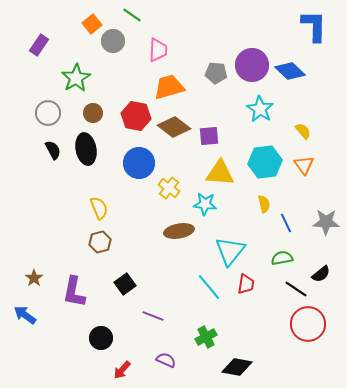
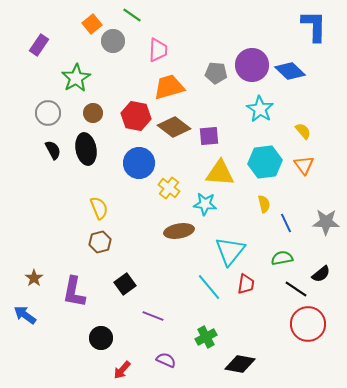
black diamond at (237, 367): moved 3 px right, 3 px up
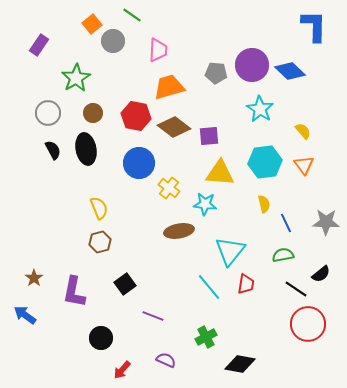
green semicircle at (282, 258): moved 1 px right, 3 px up
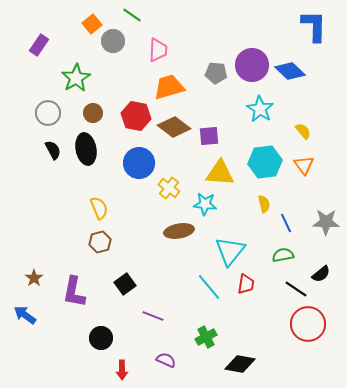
red arrow at (122, 370): rotated 42 degrees counterclockwise
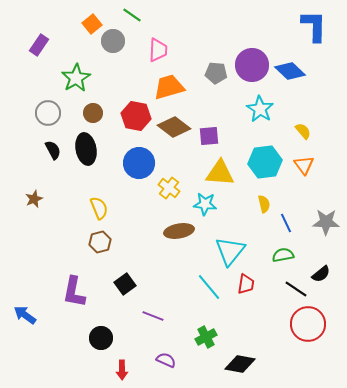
brown star at (34, 278): moved 79 px up; rotated 12 degrees clockwise
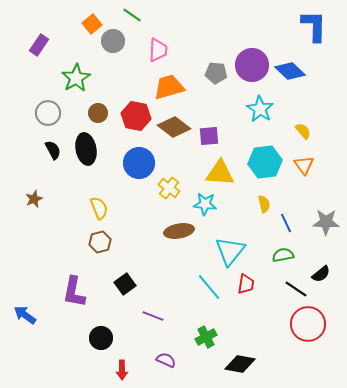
brown circle at (93, 113): moved 5 px right
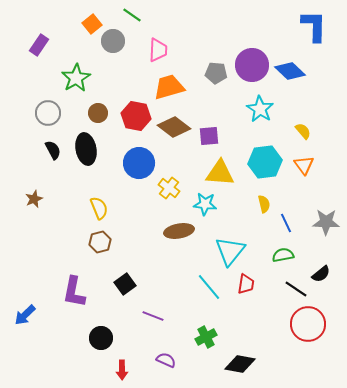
blue arrow at (25, 315): rotated 80 degrees counterclockwise
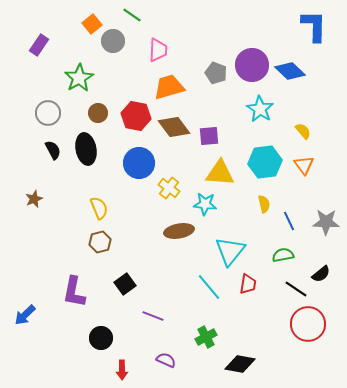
gray pentagon at (216, 73): rotated 15 degrees clockwise
green star at (76, 78): moved 3 px right
brown diamond at (174, 127): rotated 16 degrees clockwise
blue line at (286, 223): moved 3 px right, 2 px up
red trapezoid at (246, 284): moved 2 px right
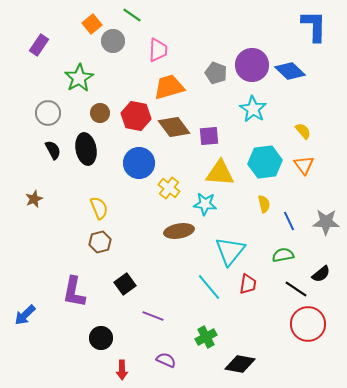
cyan star at (260, 109): moved 7 px left
brown circle at (98, 113): moved 2 px right
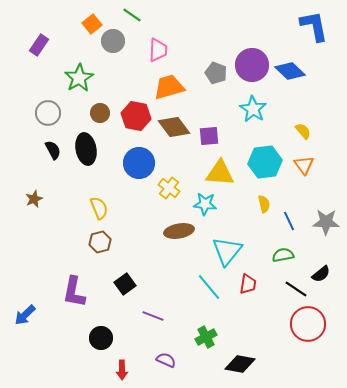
blue L-shape at (314, 26): rotated 12 degrees counterclockwise
cyan triangle at (230, 251): moved 3 px left
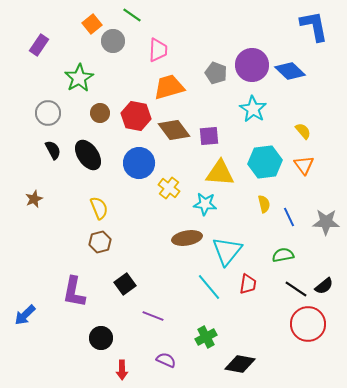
brown diamond at (174, 127): moved 3 px down
black ellipse at (86, 149): moved 2 px right, 6 px down; rotated 24 degrees counterclockwise
blue line at (289, 221): moved 4 px up
brown ellipse at (179, 231): moved 8 px right, 7 px down
black semicircle at (321, 274): moved 3 px right, 12 px down
